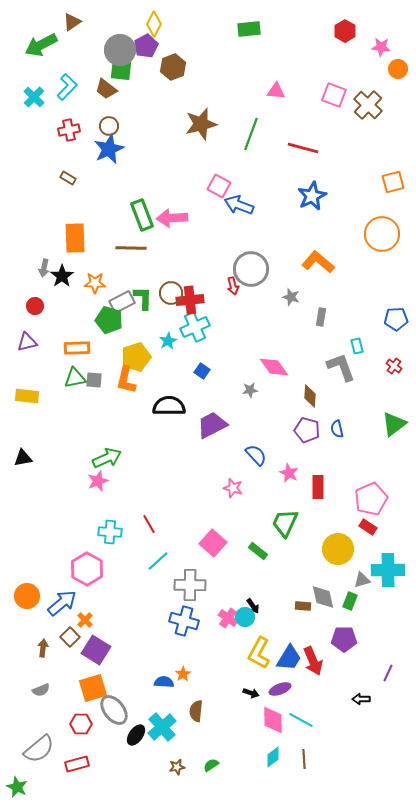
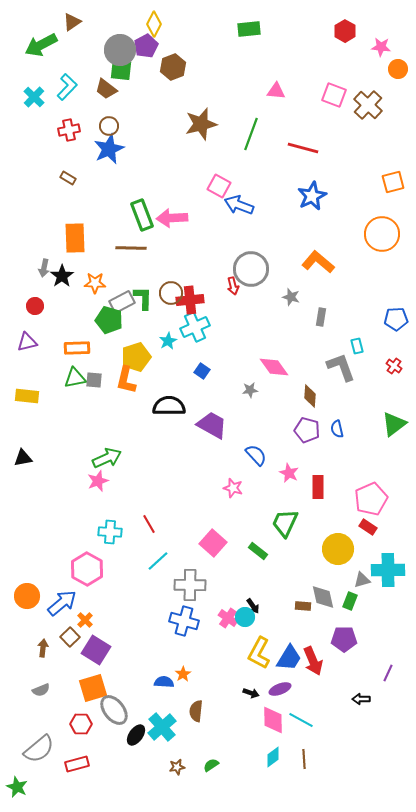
purple trapezoid at (212, 425): rotated 56 degrees clockwise
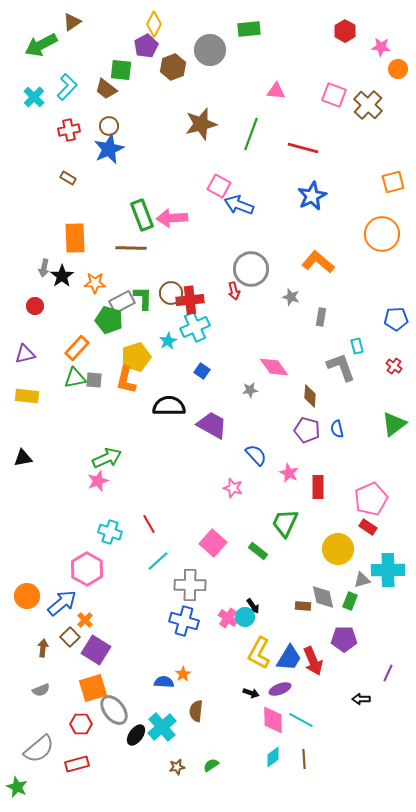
gray circle at (120, 50): moved 90 px right
red arrow at (233, 286): moved 1 px right, 5 px down
purple triangle at (27, 342): moved 2 px left, 12 px down
orange rectangle at (77, 348): rotated 45 degrees counterclockwise
cyan cross at (110, 532): rotated 15 degrees clockwise
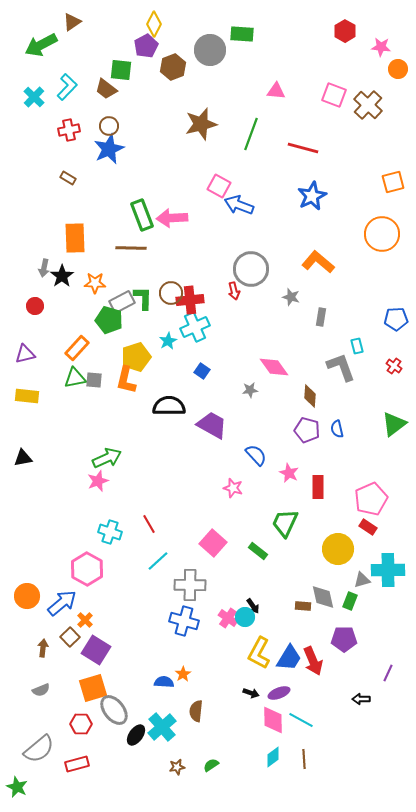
green rectangle at (249, 29): moved 7 px left, 5 px down; rotated 10 degrees clockwise
purple ellipse at (280, 689): moved 1 px left, 4 px down
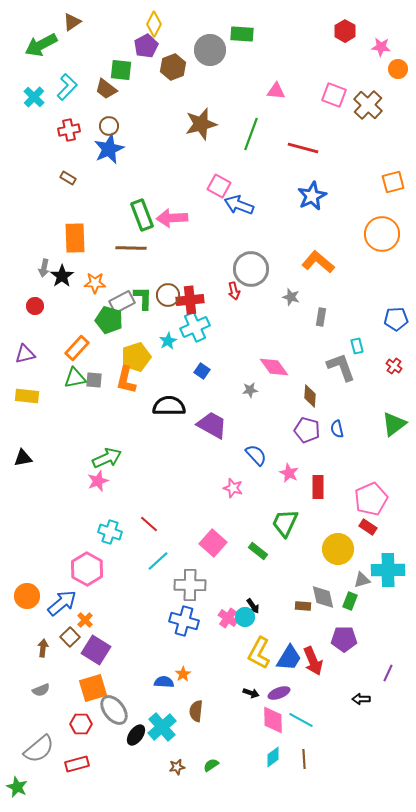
brown circle at (171, 293): moved 3 px left, 2 px down
red line at (149, 524): rotated 18 degrees counterclockwise
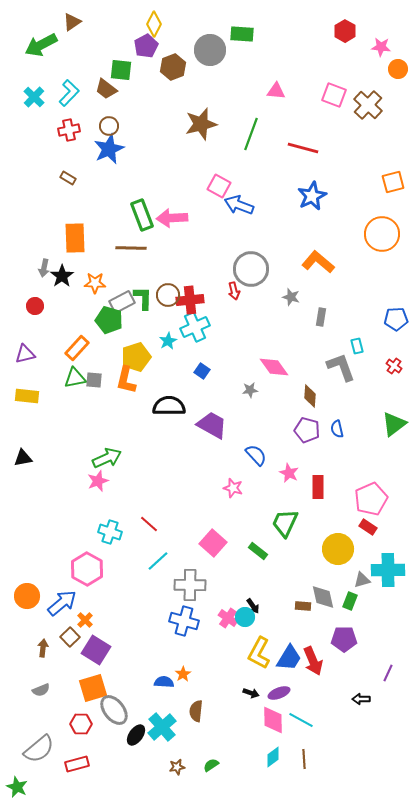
cyan L-shape at (67, 87): moved 2 px right, 6 px down
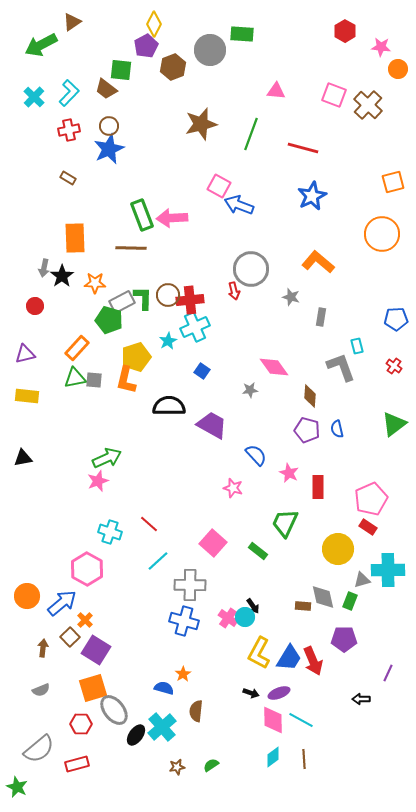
blue semicircle at (164, 682): moved 6 px down; rotated 12 degrees clockwise
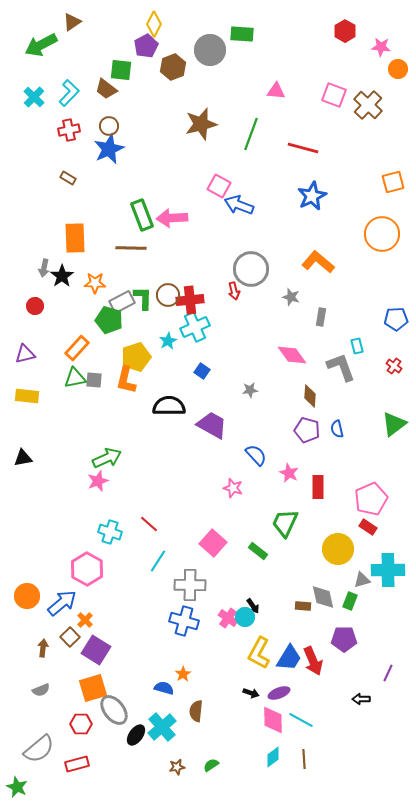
pink diamond at (274, 367): moved 18 px right, 12 px up
cyan line at (158, 561): rotated 15 degrees counterclockwise
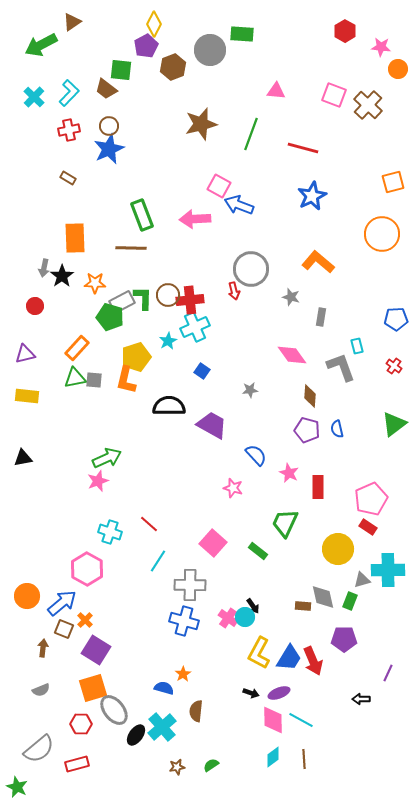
pink arrow at (172, 218): moved 23 px right, 1 px down
green pentagon at (109, 320): moved 1 px right, 3 px up
brown square at (70, 637): moved 6 px left, 8 px up; rotated 24 degrees counterclockwise
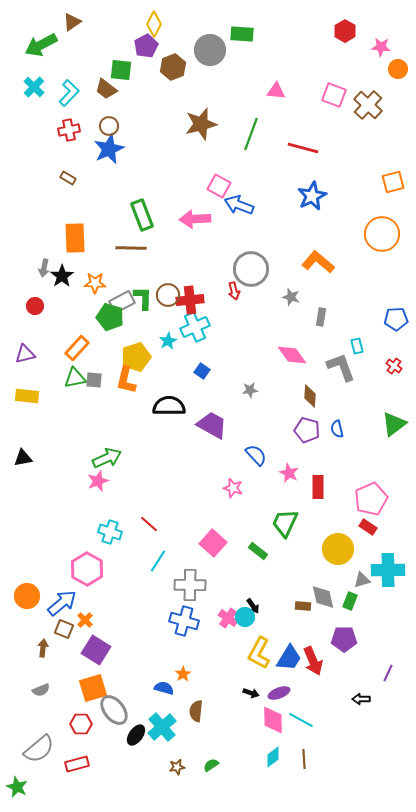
cyan cross at (34, 97): moved 10 px up
